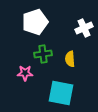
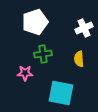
yellow semicircle: moved 9 px right
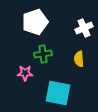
cyan square: moved 3 px left
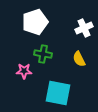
green cross: rotated 18 degrees clockwise
yellow semicircle: rotated 21 degrees counterclockwise
pink star: moved 1 px left, 2 px up
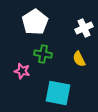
white pentagon: rotated 15 degrees counterclockwise
pink star: moved 2 px left; rotated 14 degrees clockwise
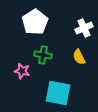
green cross: moved 1 px down
yellow semicircle: moved 2 px up
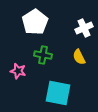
pink star: moved 4 px left
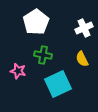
white pentagon: moved 1 px right
yellow semicircle: moved 3 px right, 2 px down
cyan square: moved 9 px up; rotated 36 degrees counterclockwise
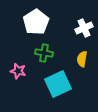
green cross: moved 1 px right, 2 px up
yellow semicircle: rotated 35 degrees clockwise
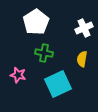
pink star: moved 4 px down
